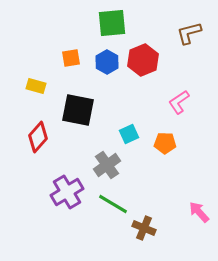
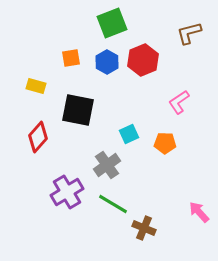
green square: rotated 16 degrees counterclockwise
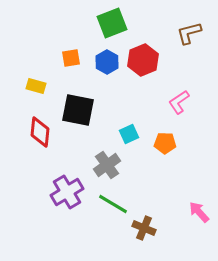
red diamond: moved 2 px right, 5 px up; rotated 36 degrees counterclockwise
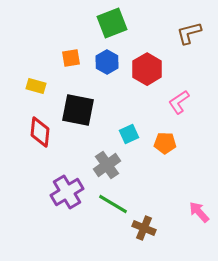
red hexagon: moved 4 px right, 9 px down; rotated 8 degrees counterclockwise
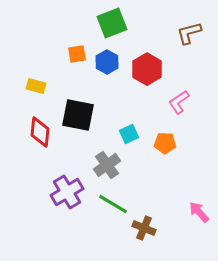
orange square: moved 6 px right, 4 px up
black square: moved 5 px down
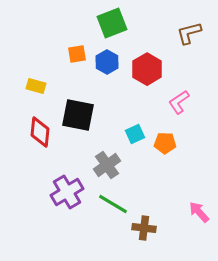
cyan square: moved 6 px right
brown cross: rotated 15 degrees counterclockwise
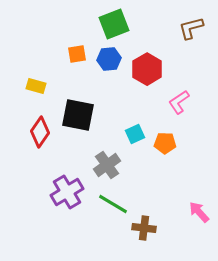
green square: moved 2 px right, 1 px down
brown L-shape: moved 2 px right, 5 px up
blue hexagon: moved 2 px right, 3 px up; rotated 25 degrees clockwise
red diamond: rotated 28 degrees clockwise
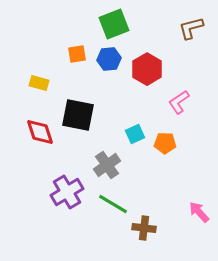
yellow rectangle: moved 3 px right, 3 px up
red diamond: rotated 52 degrees counterclockwise
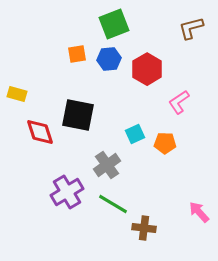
yellow rectangle: moved 22 px left, 11 px down
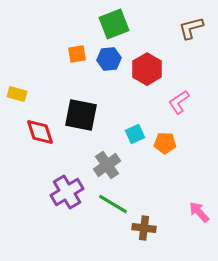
black square: moved 3 px right
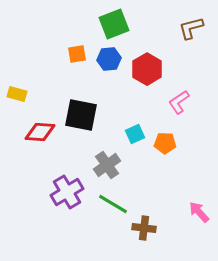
red diamond: rotated 68 degrees counterclockwise
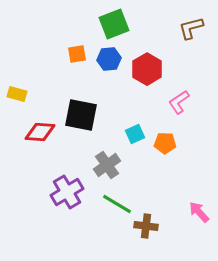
green line: moved 4 px right
brown cross: moved 2 px right, 2 px up
